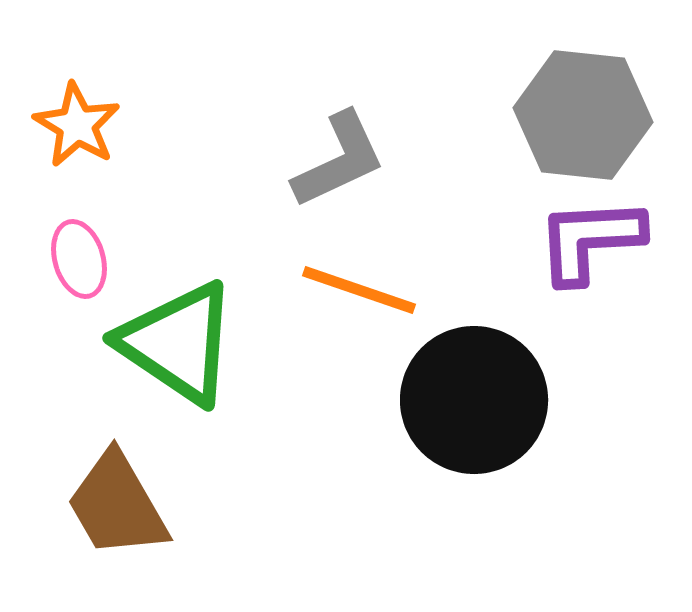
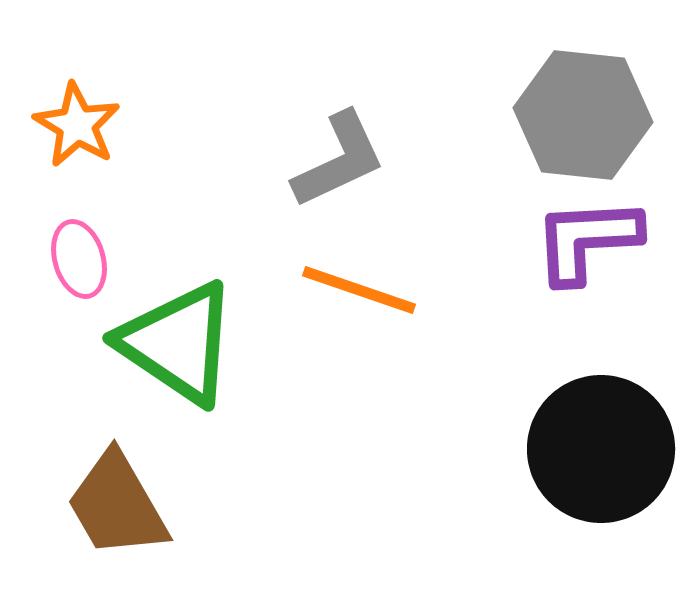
purple L-shape: moved 3 px left
black circle: moved 127 px right, 49 px down
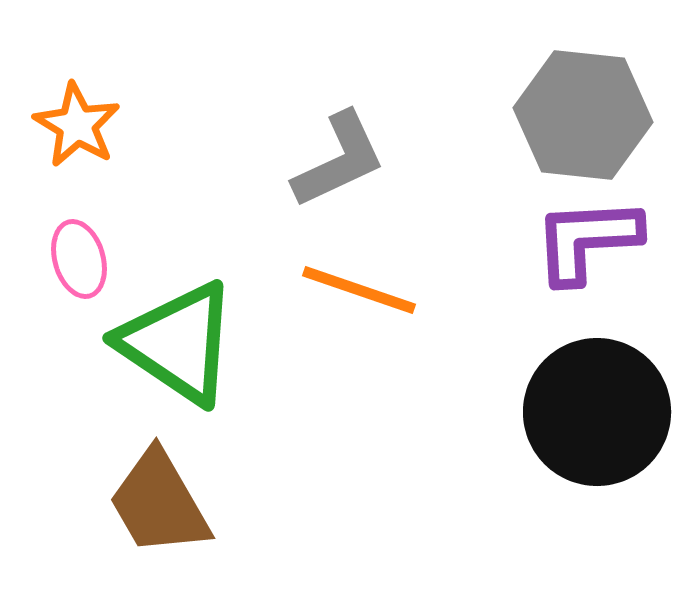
black circle: moved 4 px left, 37 px up
brown trapezoid: moved 42 px right, 2 px up
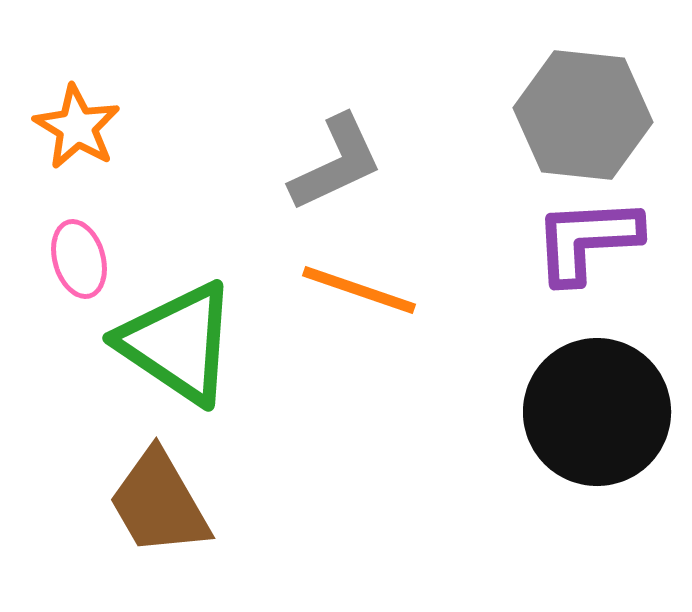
orange star: moved 2 px down
gray L-shape: moved 3 px left, 3 px down
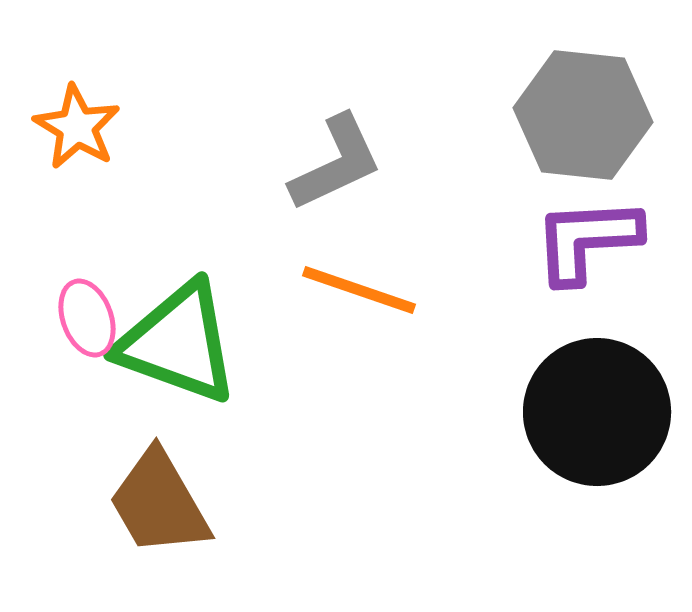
pink ellipse: moved 8 px right, 59 px down; rotated 4 degrees counterclockwise
green triangle: rotated 14 degrees counterclockwise
